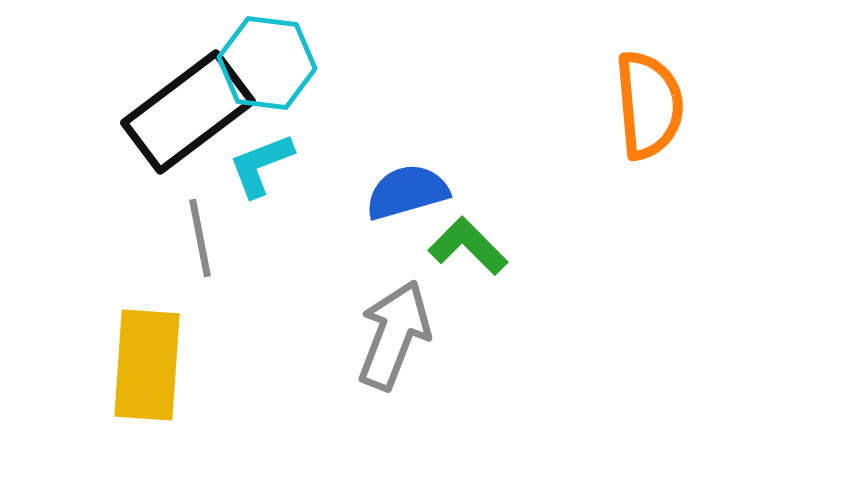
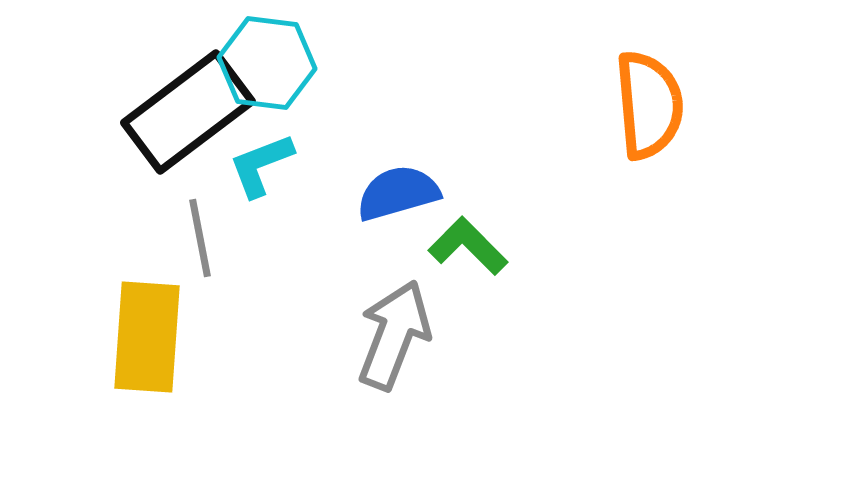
blue semicircle: moved 9 px left, 1 px down
yellow rectangle: moved 28 px up
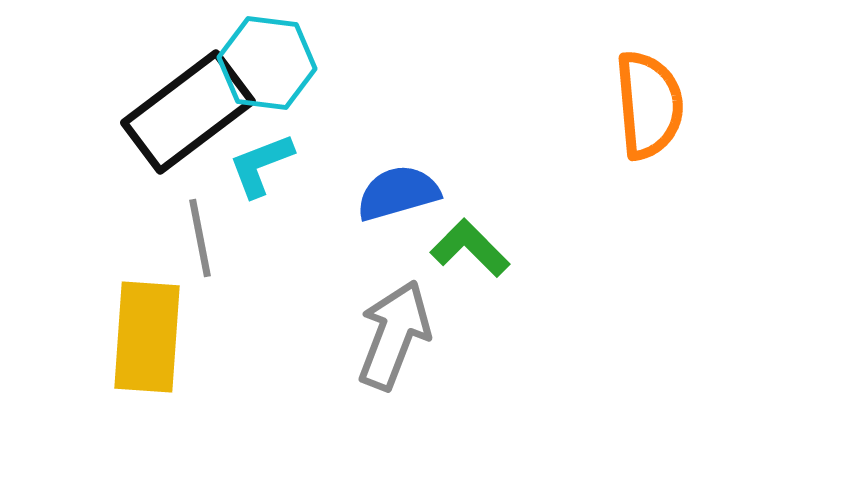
green L-shape: moved 2 px right, 2 px down
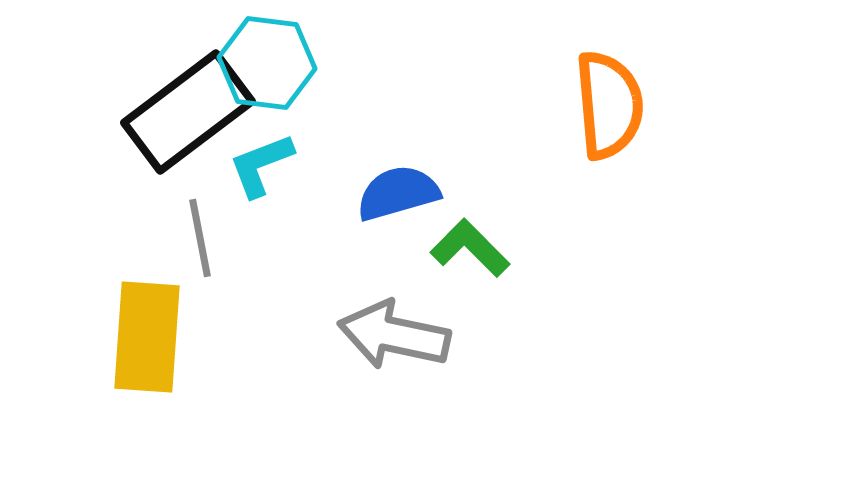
orange semicircle: moved 40 px left
gray arrow: rotated 99 degrees counterclockwise
